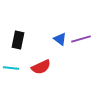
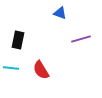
blue triangle: moved 26 px up; rotated 16 degrees counterclockwise
red semicircle: moved 3 px down; rotated 84 degrees clockwise
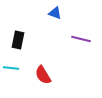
blue triangle: moved 5 px left
purple line: rotated 30 degrees clockwise
red semicircle: moved 2 px right, 5 px down
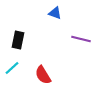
cyan line: moved 1 px right; rotated 49 degrees counterclockwise
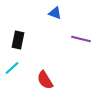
red semicircle: moved 2 px right, 5 px down
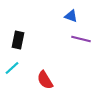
blue triangle: moved 16 px right, 3 px down
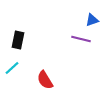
blue triangle: moved 21 px right, 4 px down; rotated 40 degrees counterclockwise
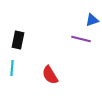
cyan line: rotated 42 degrees counterclockwise
red semicircle: moved 5 px right, 5 px up
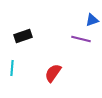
black rectangle: moved 5 px right, 4 px up; rotated 60 degrees clockwise
red semicircle: moved 3 px right, 2 px up; rotated 66 degrees clockwise
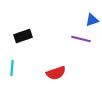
red semicircle: moved 3 px right; rotated 144 degrees counterclockwise
